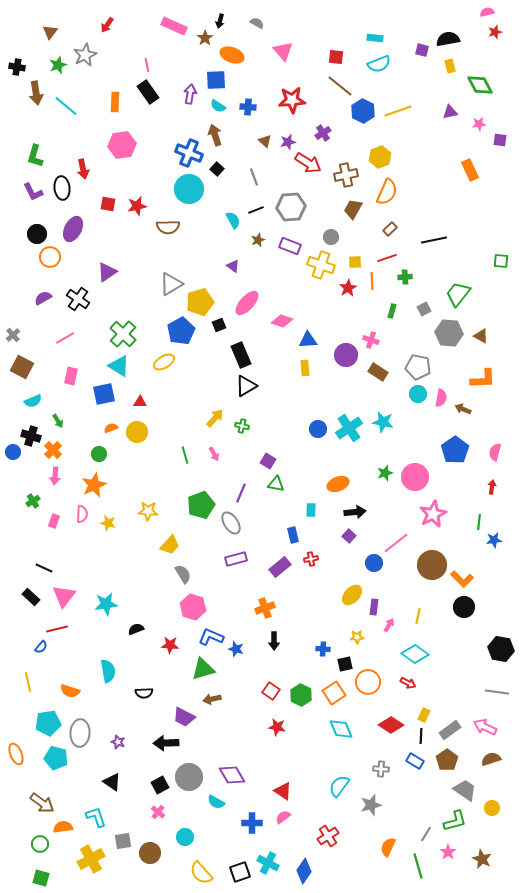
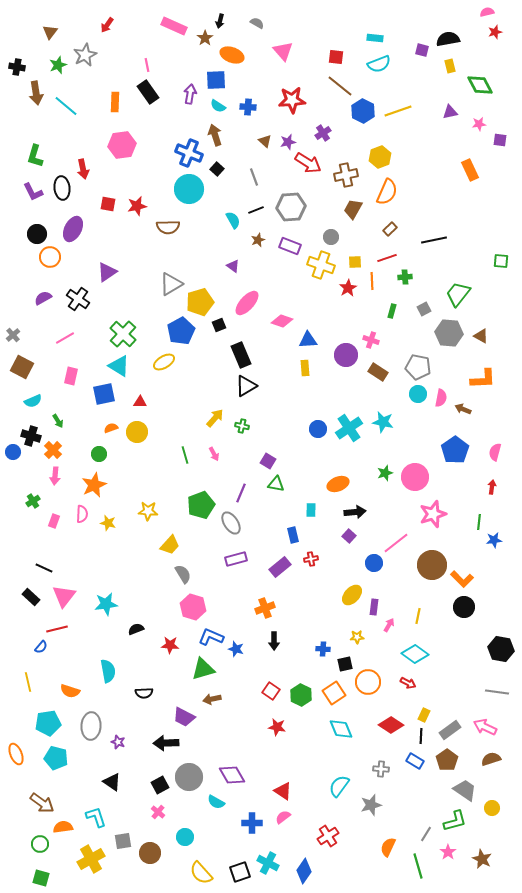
pink star at (433, 514): rotated 8 degrees clockwise
gray ellipse at (80, 733): moved 11 px right, 7 px up
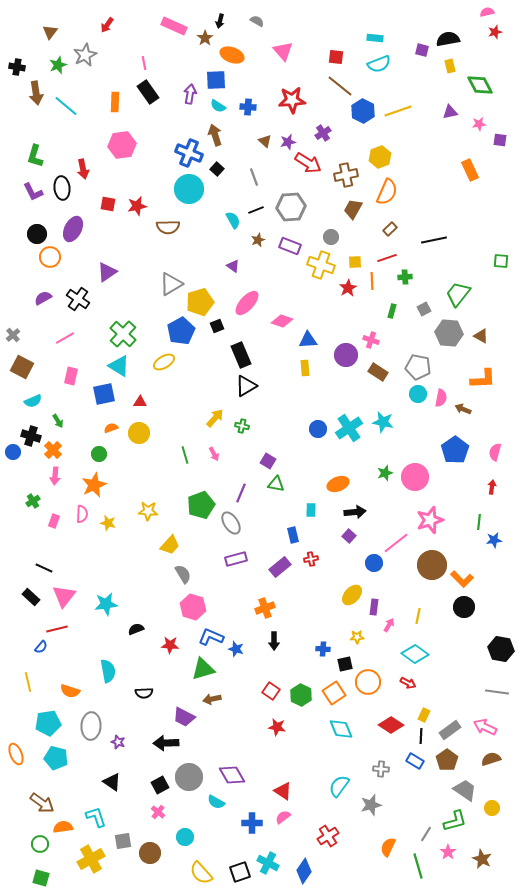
gray semicircle at (257, 23): moved 2 px up
pink line at (147, 65): moved 3 px left, 2 px up
black square at (219, 325): moved 2 px left, 1 px down
yellow circle at (137, 432): moved 2 px right, 1 px down
pink star at (433, 514): moved 3 px left, 6 px down
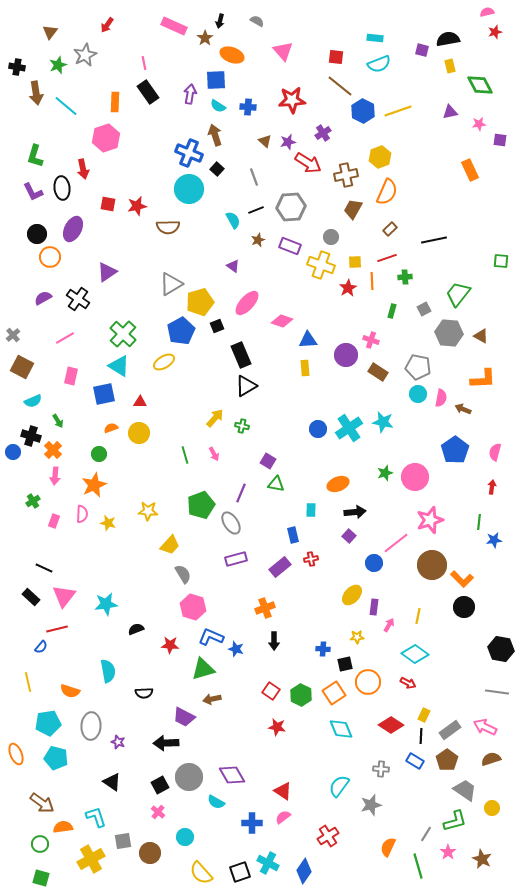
pink hexagon at (122, 145): moved 16 px left, 7 px up; rotated 12 degrees counterclockwise
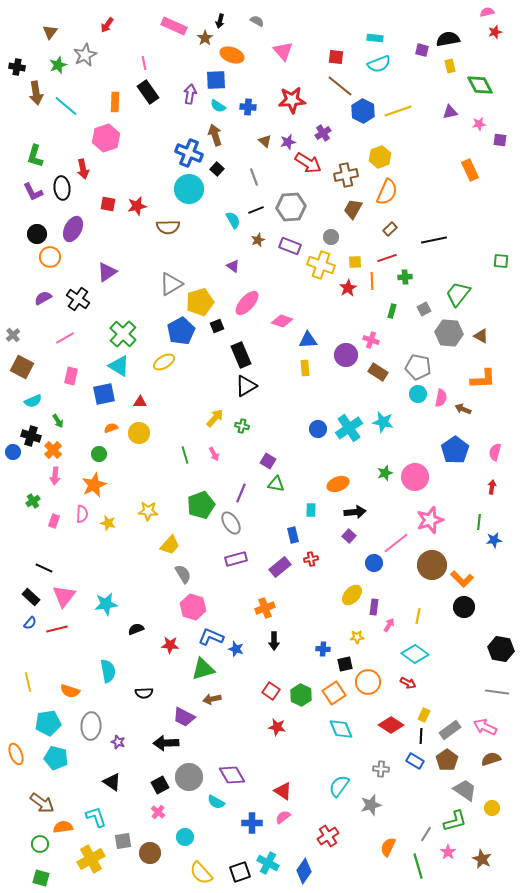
blue semicircle at (41, 647): moved 11 px left, 24 px up
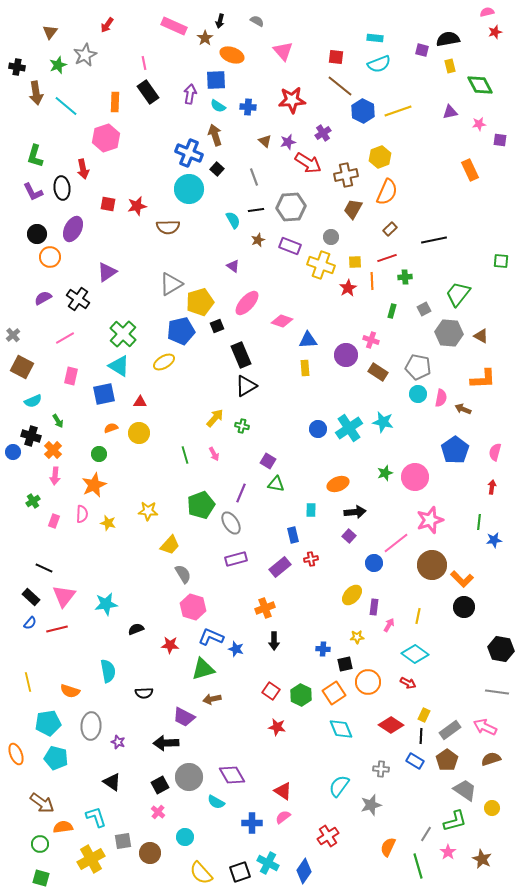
black line at (256, 210): rotated 14 degrees clockwise
blue pentagon at (181, 331): rotated 16 degrees clockwise
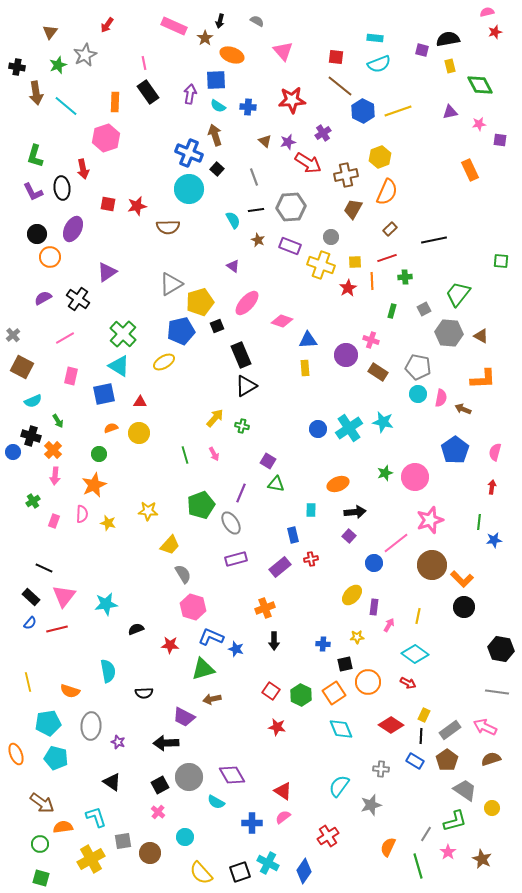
brown star at (258, 240): rotated 24 degrees counterclockwise
blue cross at (323, 649): moved 5 px up
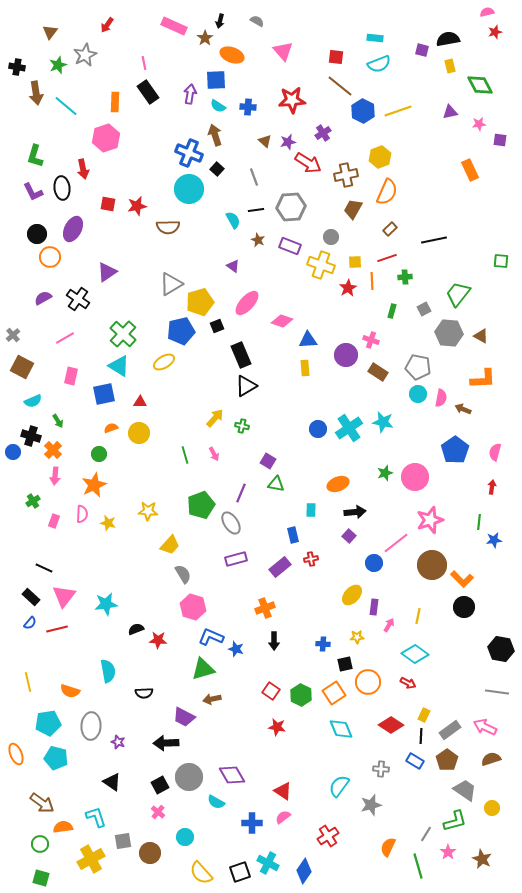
red star at (170, 645): moved 12 px left, 5 px up
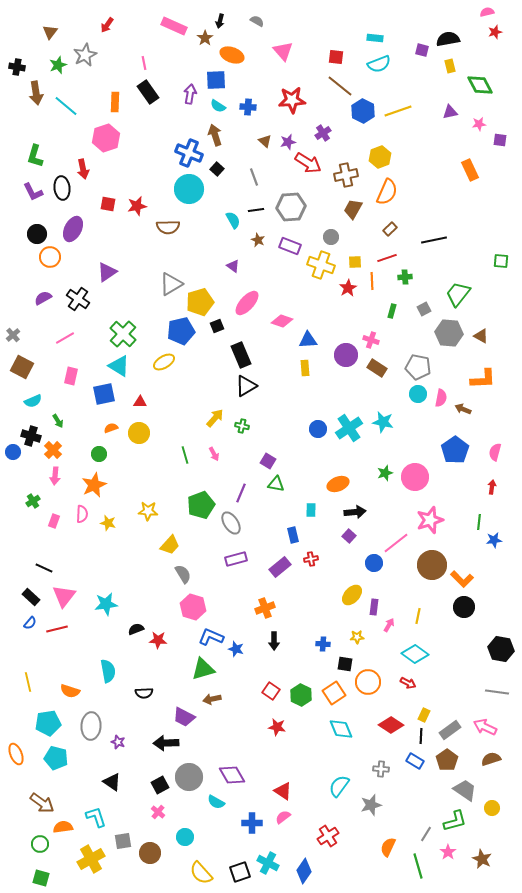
brown rectangle at (378, 372): moved 1 px left, 4 px up
black square at (345, 664): rotated 21 degrees clockwise
